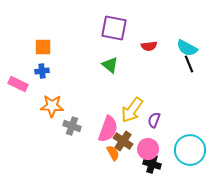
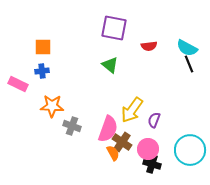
brown cross: moved 1 px left, 1 px down
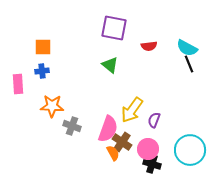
pink rectangle: rotated 60 degrees clockwise
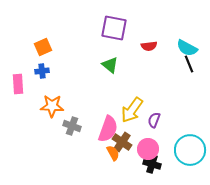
orange square: rotated 24 degrees counterclockwise
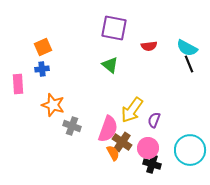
blue cross: moved 2 px up
orange star: moved 1 px right, 1 px up; rotated 15 degrees clockwise
pink circle: moved 1 px up
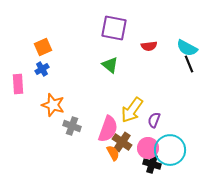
blue cross: rotated 24 degrees counterclockwise
cyan circle: moved 20 px left
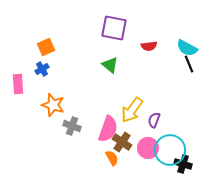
orange square: moved 3 px right
orange semicircle: moved 1 px left, 5 px down
black cross: moved 31 px right
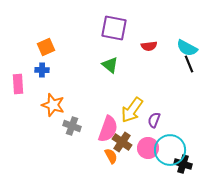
blue cross: moved 1 px down; rotated 32 degrees clockwise
orange semicircle: moved 1 px left, 2 px up
